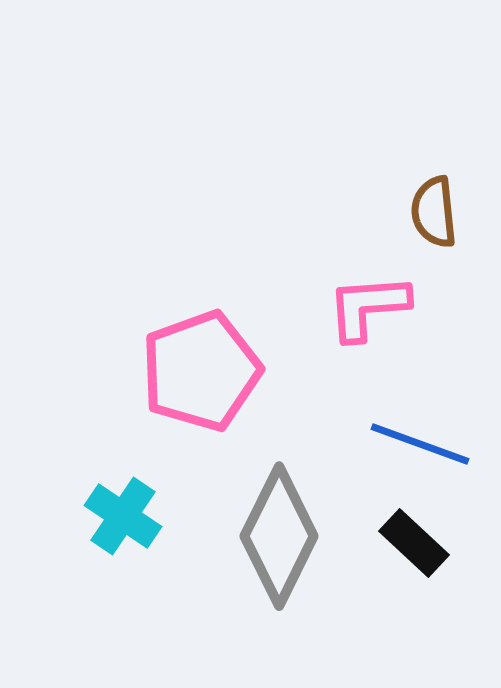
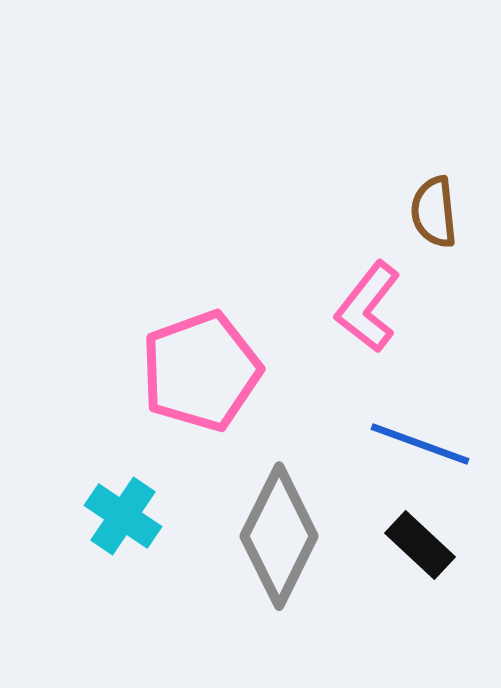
pink L-shape: rotated 48 degrees counterclockwise
black rectangle: moved 6 px right, 2 px down
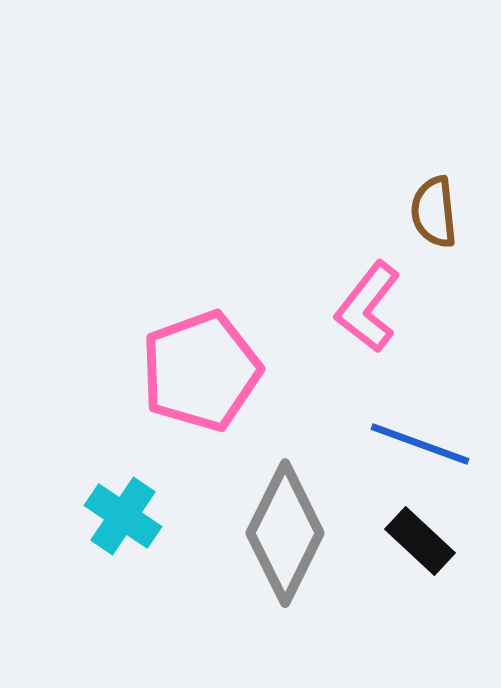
gray diamond: moved 6 px right, 3 px up
black rectangle: moved 4 px up
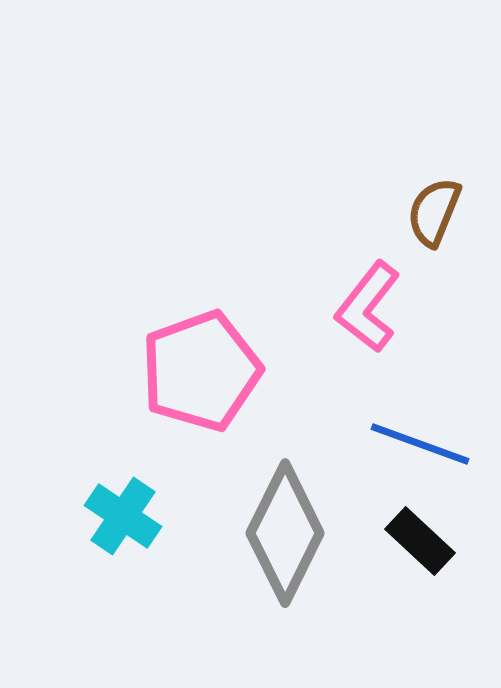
brown semicircle: rotated 28 degrees clockwise
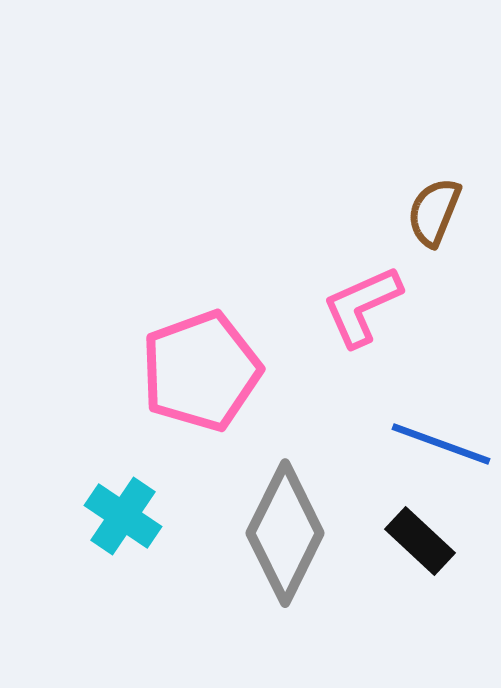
pink L-shape: moved 6 px left, 1 px up; rotated 28 degrees clockwise
blue line: moved 21 px right
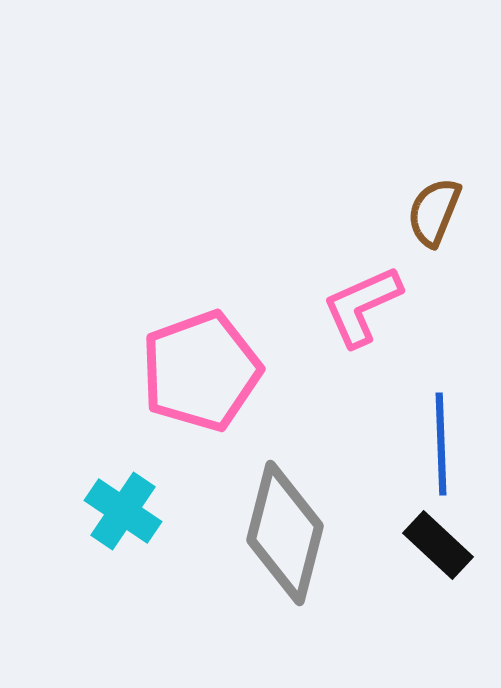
blue line: rotated 68 degrees clockwise
cyan cross: moved 5 px up
gray diamond: rotated 12 degrees counterclockwise
black rectangle: moved 18 px right, 4 px down
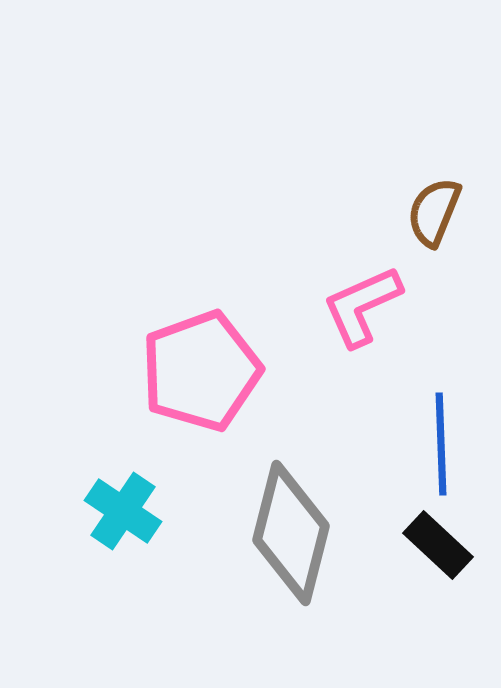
gray diamond: moved 6 px right
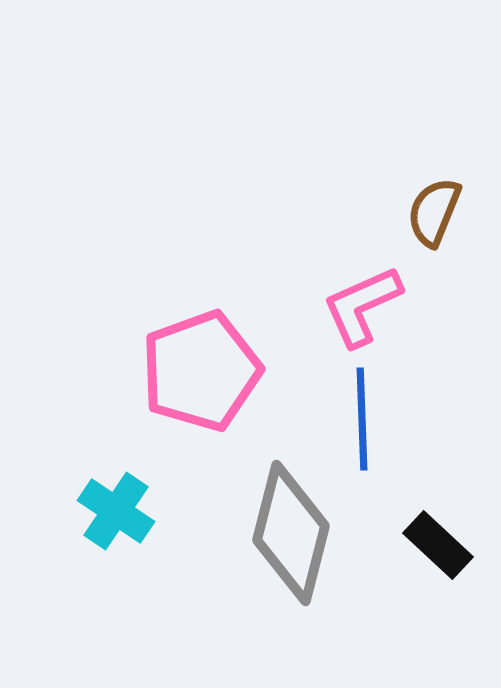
blue line: moved 79 px left, 25 px up
cyan cross: moved 7 px left
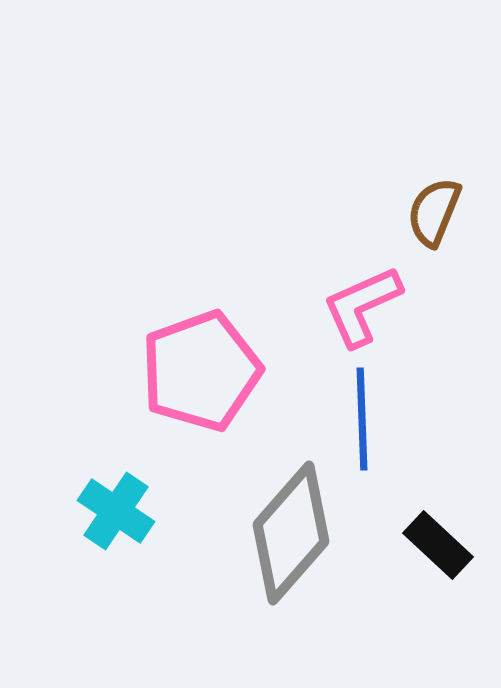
gray diamond: rotated 27 degrees clockwise
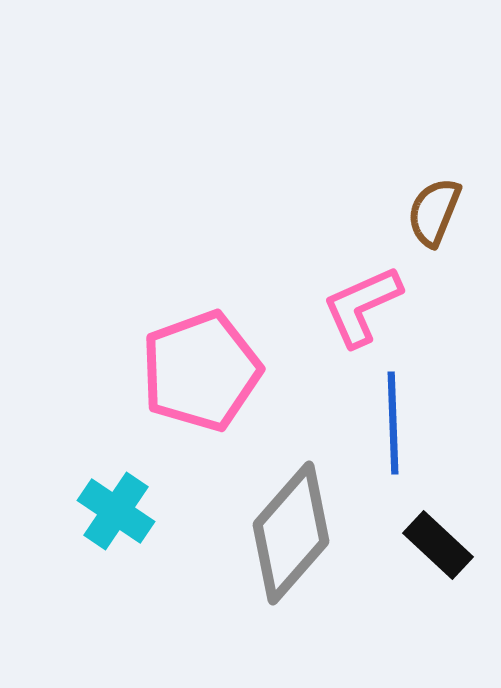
blue line: moved 31 px right, 4 px down
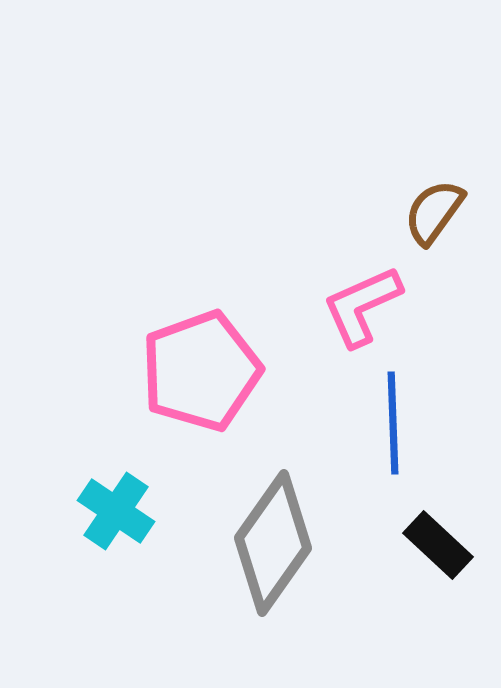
brown semicircle: rotated 14 degrees clockwise
gray diamond: moved 18 px left, 10 px down; rotated 6 degrees counterclockwise
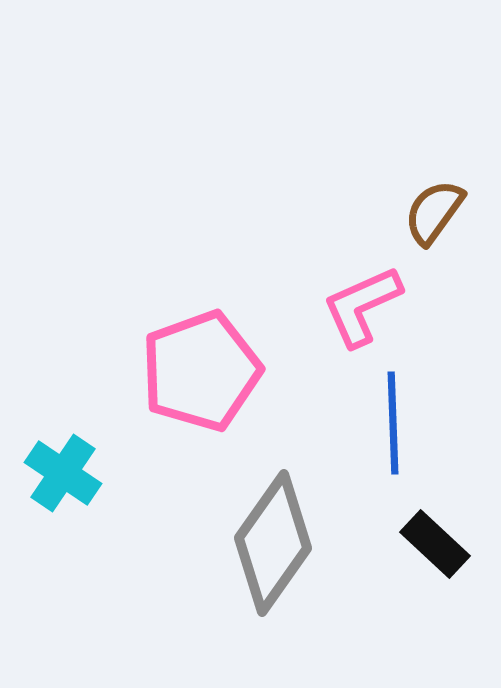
cyan cross: moved 53 px left, 38 px up
black rectangle: moved 3 px left, 1 px up
